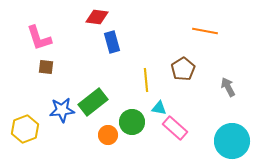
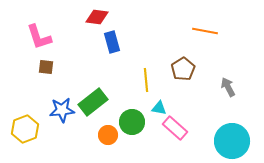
pink L-shape: moved 1 px up
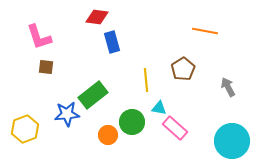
green rectangle: moved 7 px up
blue star: moved 5 px right, 4 px down
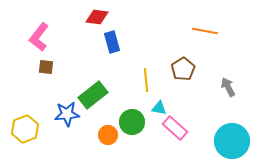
pink L-shape: rotated 56 degrees clockwise
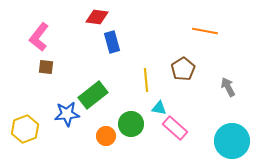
green circle: moved 1 px left, 2 px down
orange circle: moved 2 px left, 1 px down
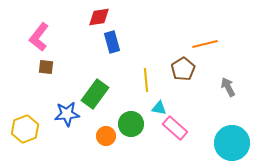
red diamond: moved 2 px right; rotated 15 degrees counterclockwise
orange line: moved 13 px down; rotated 25 degrees counterclockwise
green rectangle: moved 2 px right, 1 px up; rotated 16 degrees counterclockwise
cyan circle: moved 2 px down
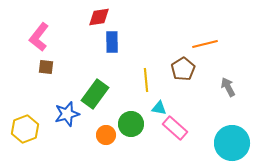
blue rectangle: rotated 15 degrees clockwise
blue star: rotated 10 degrees counterclockwise
orange circle: moved 1 px up
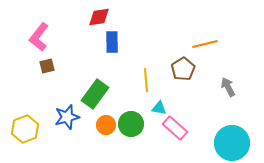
brown square: moved 1 px right, 1 px up; rotated 21 degrees counterclockwise
blue star: moved 3 px down
orange circle: moved 10 px up
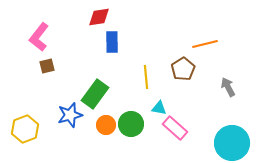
yellow line: moved 3 px up
blue star: moved 3 px right, 2 px up
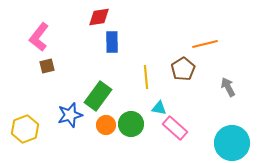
green rectangle: moved 3 px right, 2 px down
